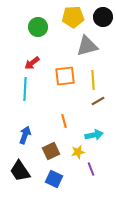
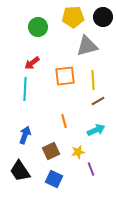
cyan arrow: moved 2 px right, 5 px up; rotated 12 degrees counterclockwise
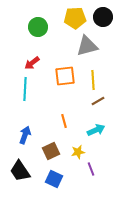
yellow pentagon: moved 2 px right, 1 px down
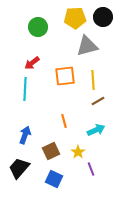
yellow star: rotated 24 degrees counterclockwise
black trapezoid: moved 1 px left, 3 px up; rotated 75 degrees clockwise
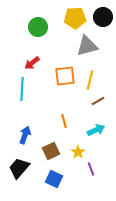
yellow line: moved 3 px left; rotated 18 degrees clockwise
cyan line: moved 3 px left
